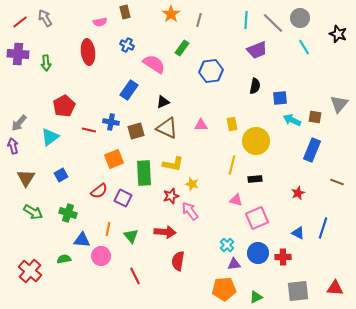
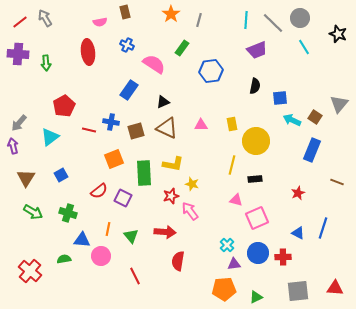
brown square at (315, 117): rotated 24 degrees clockwise
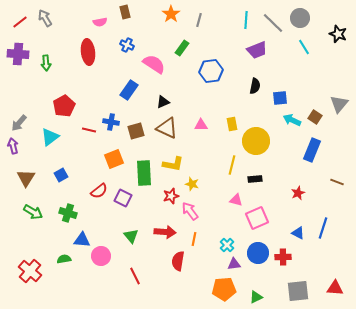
orange line at (108, 229): moved 86 px right, 10 px down
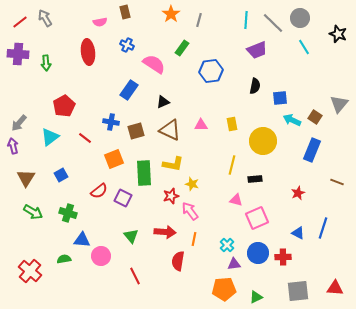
brown triangle at (167, 128): moved 3 px right, 2 px down
red line at (89, 130): moved 4 px left, 8 px down; rotated 24 degrees clockwise
yellow circle at (256, 141): moved 7 px right
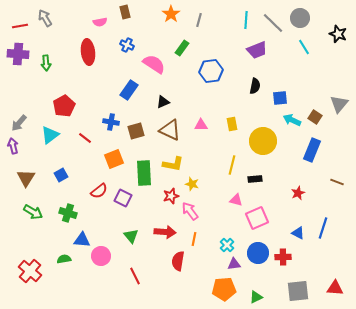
red line at (20, 22): moved 4 px down; rotated 28 degrees clockwise
cyan triangle at (50, 137): moved 2 px up
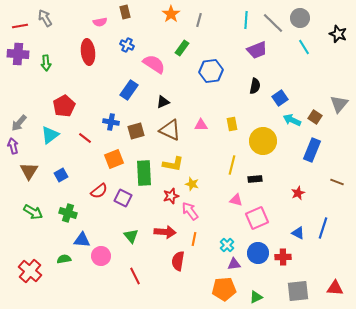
blue square at (280, 98): rotated 28 degrees counterclockwise
brown triangle at (26, 178): moved 3 px right, 7 px up
